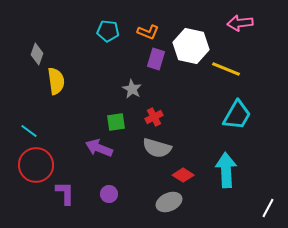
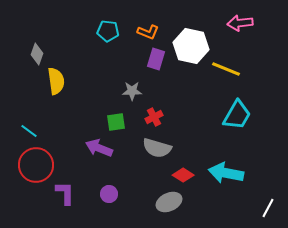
gray star: moved 2 px down; rotated 30 degrees counterclockwise
cyan arrow: moved 3 px down; rotated 76 degrees counterclockwise
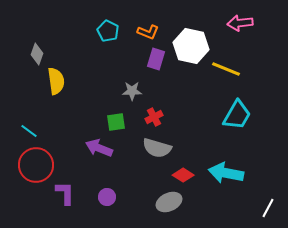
cyan pentagon: rotated 20 degrees clockwise
purple circle: moved 2 px left, 3 px down
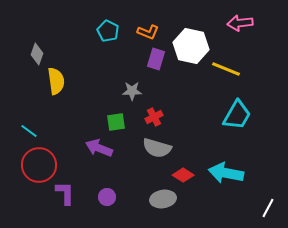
red circle: moved 3 px right
gray ellipse: moved 6 px left, 3 px up; rotated 15 degrees clockwise
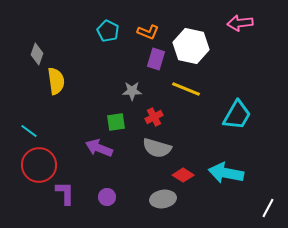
yellow line: moved 40 px left, 20 px down
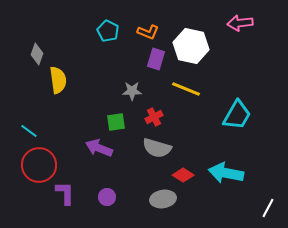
yellow semicircle: moved 2 px right, 1 px up
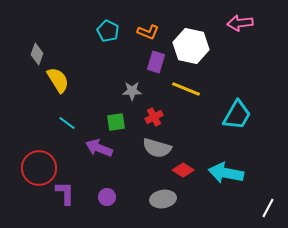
purple rectangle: moved 3 px down
yellow semicircle: rotated 24 degrees counterclockwise
cyan line: moved 38 px right, 8 px up
red circle: moved 3 px down
red diamond: moved 5 px up
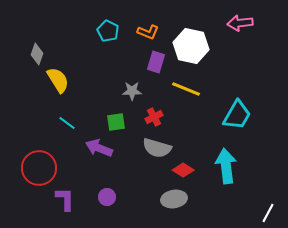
cyan arrow: moved 7 px up; rotated 72 degrees clockwise
purple L-shape: moved 6 px down
gray ellipse: moved 11 px right
white line: moved 5 px down
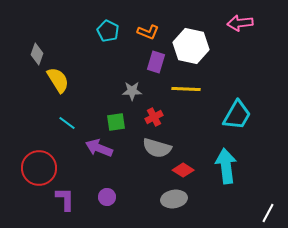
yellow line: rotated 20 degrees counterclockwise
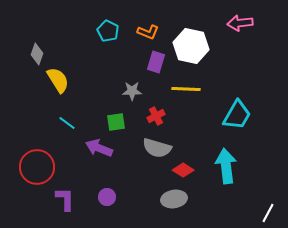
red cross: moved 2 px right, 1 px up
red circle: moved 2 px left, 1 px up
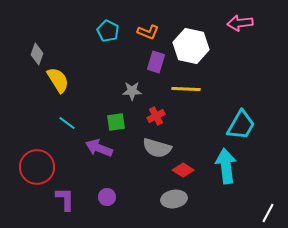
cyan trapezoid: moved 4 px right, 10 px down
